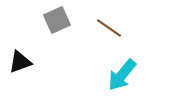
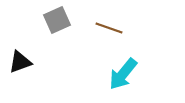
brown line: rotated 16 degrees counterclockwise
cyan arrow: moved 1 px right, 1 px up
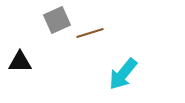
brown line: moved 19 px left, 5 px down; rotated 36 degrees counterclockwise
black triangle: rotated 20 degrees clockwise
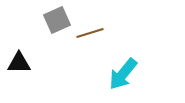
black triangle: moved 1 px left, 1 px down
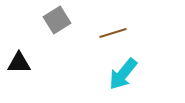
gray square: rotated 8 degrees counterclockwise
brown line: moved 23 px right
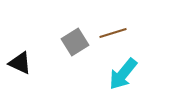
gray square: moved 18 px right, 22 px down
black triangle: moved 1 px right; rotated 25 degrees clockwise
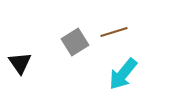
brown line: moved 1 px right, 1 px up
black triangle: rotated 30 degrees clockwise
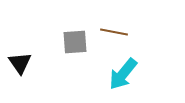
brown line: rotated 28 degrees clockwise
gray square: rotated 28 degrees clockwise
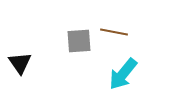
gray square: moved 4 px right, 1 px up
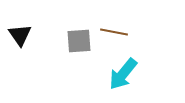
black triangle: moved 28 px up
